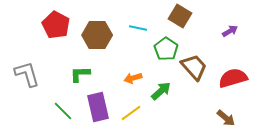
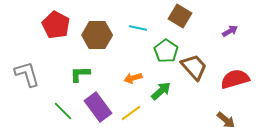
green pentagon: moved 2 px down
red semicircle: moved 2 px right, 1 px down
purple rectangle: rotated 24 degrees counterclockwise
brown arrow: moved 2 px down
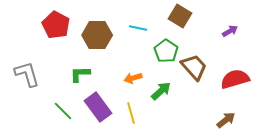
yellow line: rotated 70 degrees counterclockwise
brown arrow: rotated 78 degrees counterclockwise
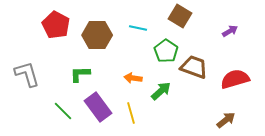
brown trapezoid: rotated 28 degrees counterclockwise
orange arrow: rotated 24 degrees clockwise
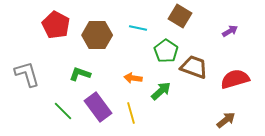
green L-shape: rotated 20 degrees clockwise
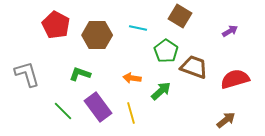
orange arrow: moved 1 px left
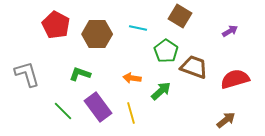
brown hexagon: moved 1 px up
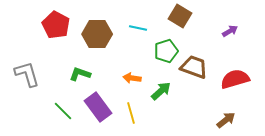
green pentagon: rotated 20 degrees clockwise
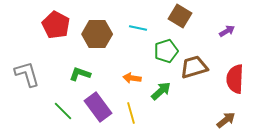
purple arrow: moved 3 px left
brown trapezoid: rotated 36 degrees counterclockwise
red semicircle: rotated 72 degrees counterclockwise
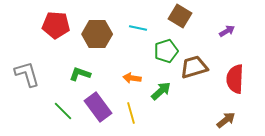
red pentagon: rotated 24 degrees counterclockwise
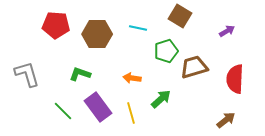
green arrow: moved 8 px down
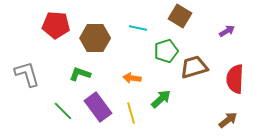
brown hexagon: moved 2 px left, 4 px down
brown arrow: moved 2 px right
